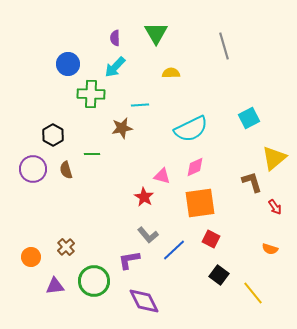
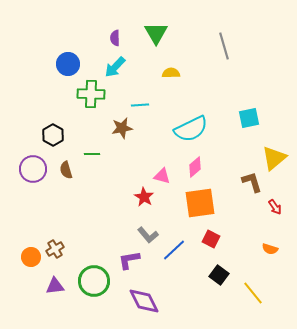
cyan square: rotated 15 degrees clockwise
pink diamond: rotated 15 degrees counterclockwise
brown cross: moved 11 px left, 2 px down; rotated 12 degrees clockwise
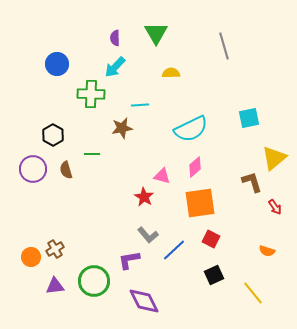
blue circle: moved 11 px left
orange semicircle: moved 3 px left, 2 px down
black square: moved 5 px left; rotated 30 degrees clockwise
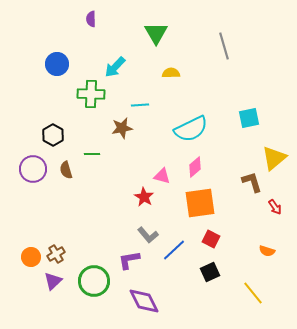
purple semicircle: moved 24 px left, 19 px up
brown cross: moved 1 px right, 5 px down
black square: moved 4 px left, 3 px up
purple triangle: moved 2 px left, 5 px up; rotated 36 degrees counterclockwise
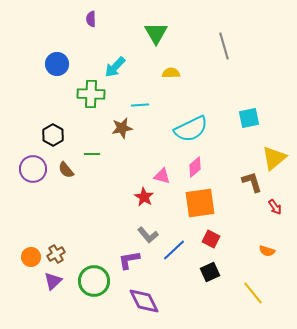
brown semicircle: rotated 24 degrees counterclockwise
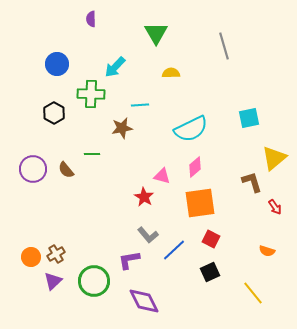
black hexagon: moved 1 px right, 22 px up
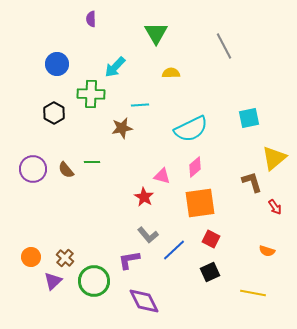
gray line: rotated 12 degrees counterclockwise
green line: moved 8 px down
brown cross: moved 9 px right, 4 px down; rotated 18 degrees counterclockwise
yellow line: rotated 40 degrees counterclockwise
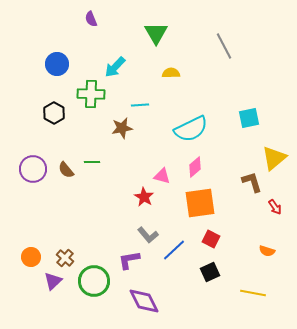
purple semicircle: rotated 21 degrees counterclockwise
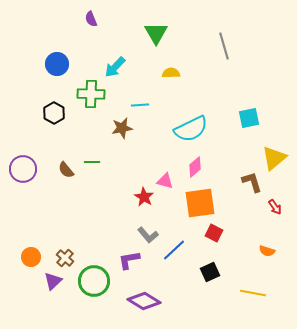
gray line: rotated 12 degrees clockwise
purple circle: moved 10 px left
pink triangle: moved 3 px right, 5 px down
red square: moved 3 px right, 6 px up
purple diamond: rotated 32 degrees counterclockwise
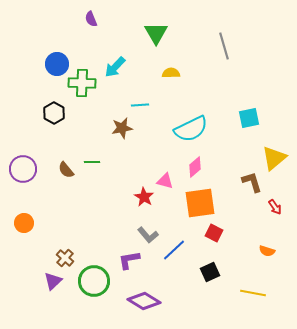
green cross: moved 9 px left, 11 px up
orange circle: moved 7 px left, 34 px up
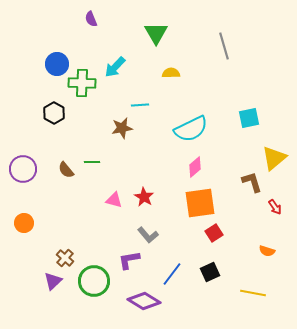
pink triangle: moved 51 px left, 19 px down
red square: rotated 30 degrees clockwise
blue line: moved 2 px left, 24 px down; rotated 10 degrees counterclockwise
